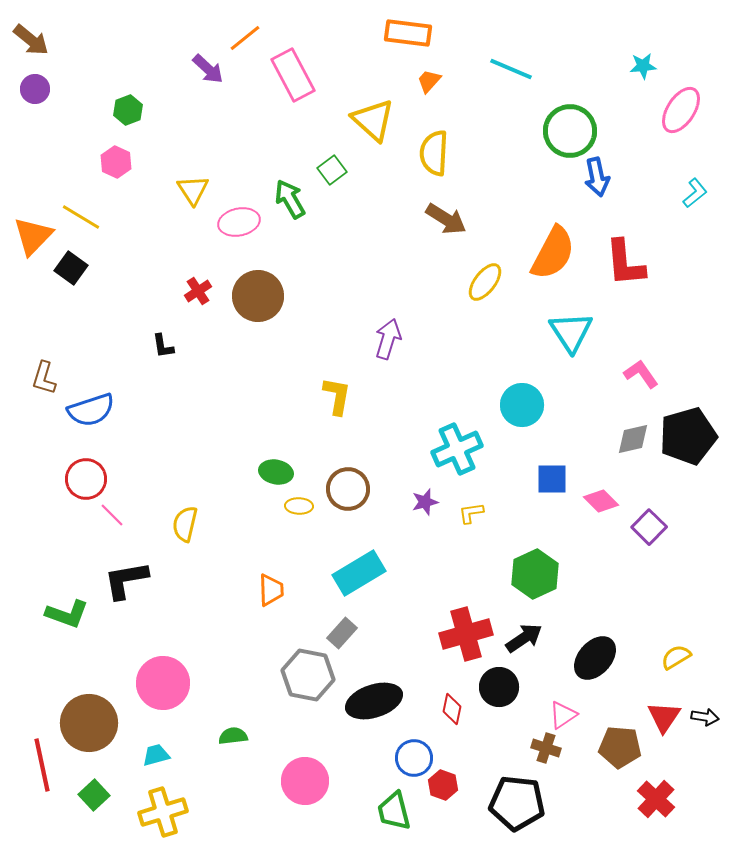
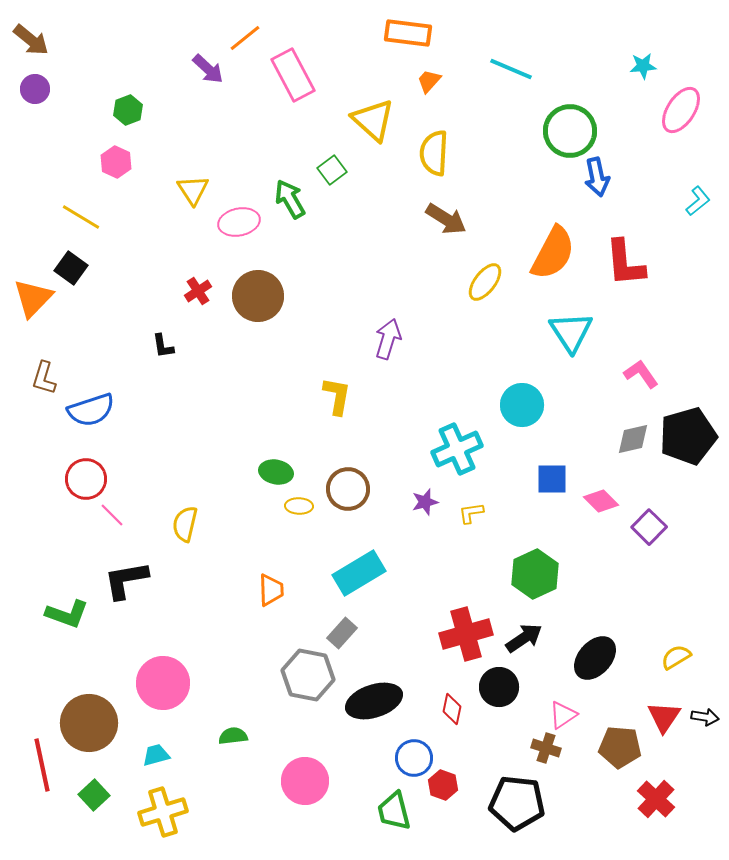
cyan L-shape at (695, 193): moved 3 px right, 8 px down
orange triangle at (33, 236): moved 62 px down
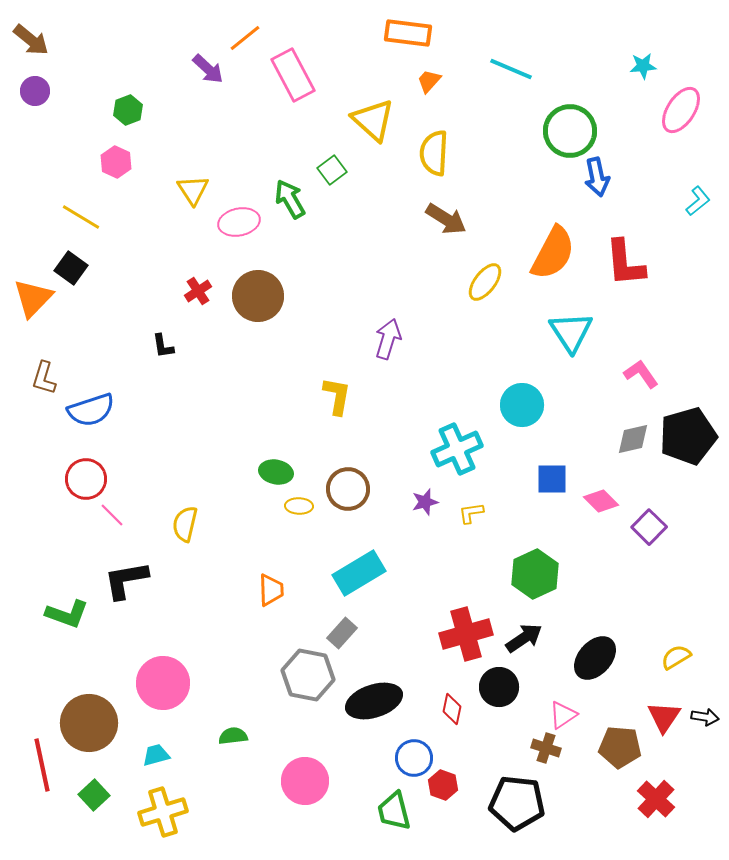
purple circle at (35, 89): moved 2 px down
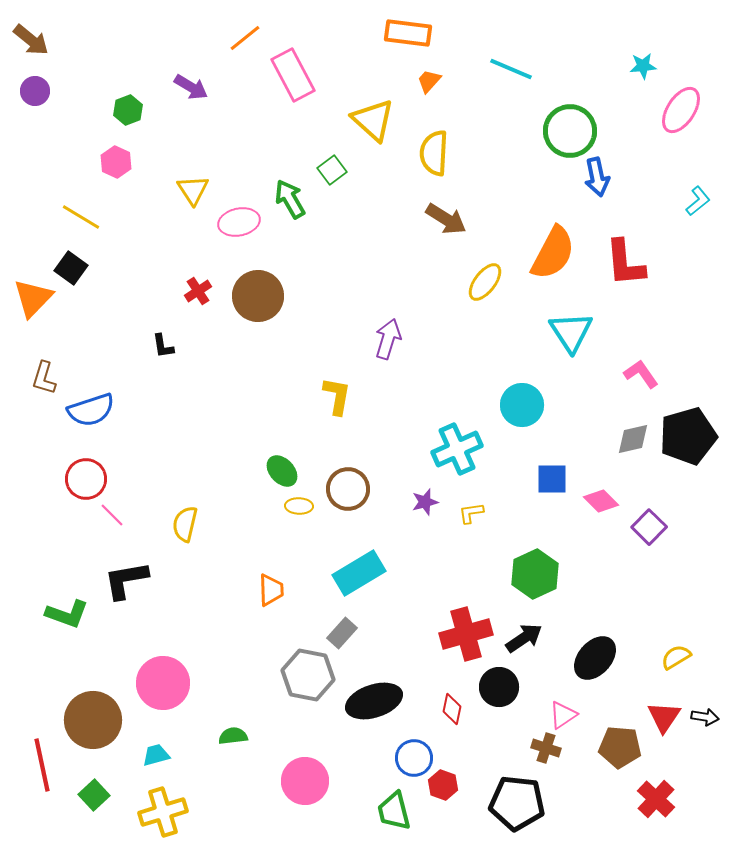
purple arrow at (208, 69): moved 17 px left, 18 px down; rotated 12 degrees counterclockwise
green ellipse at (276, 472): moved 6 px right, 1 px up; rotated 36 degrees clockwise
brown circle at (89, 723): moved 4 px right, 3 px up
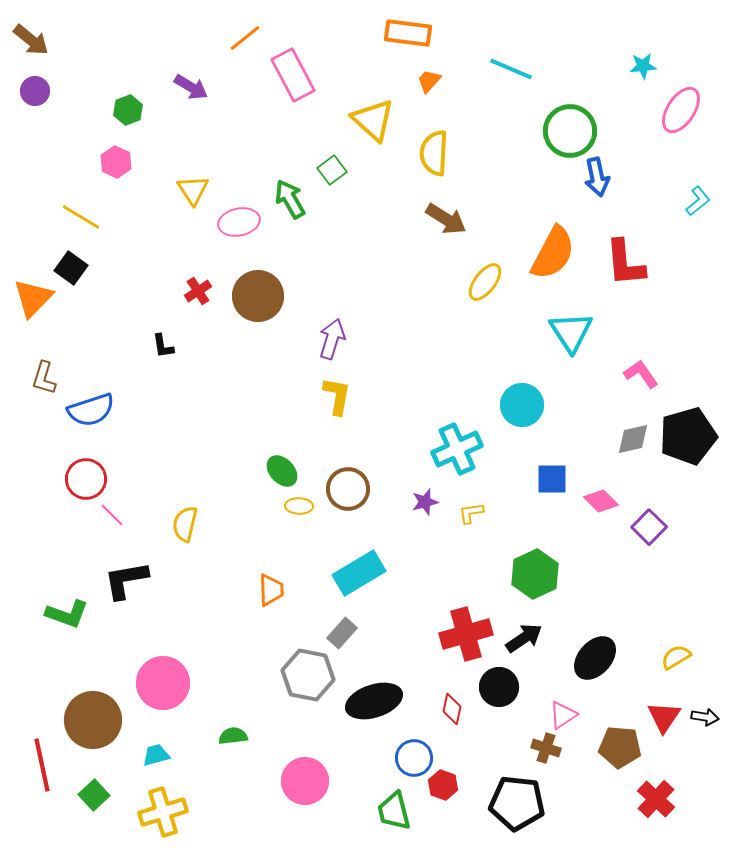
purple arrow at (388, 339): moved 56 px left
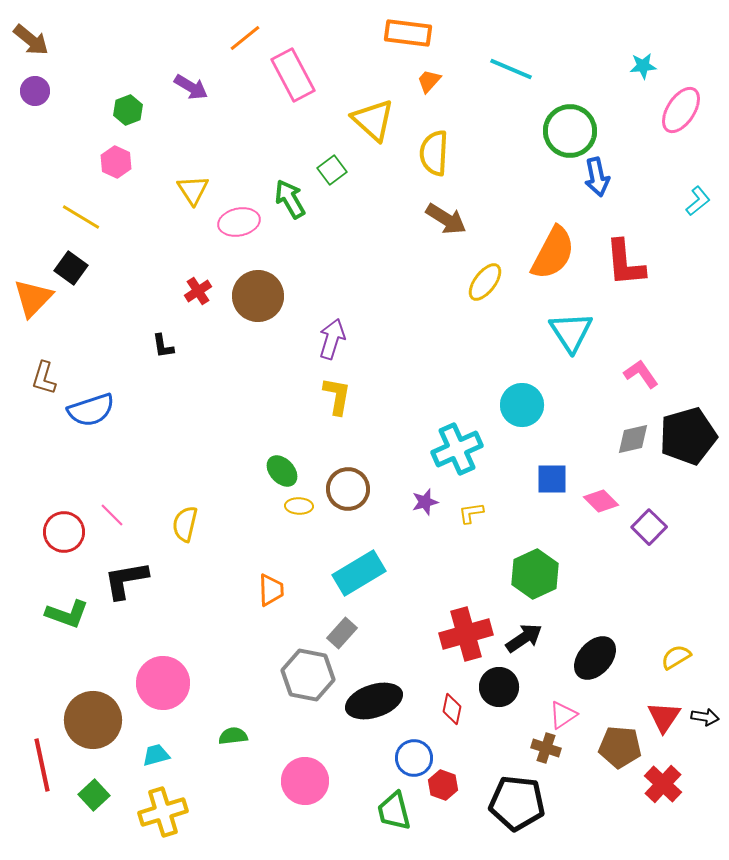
red circle at (86, 479): moved 22 px left, 53 px down
red cross at (656, 799): moved 7 px right, 15 px up
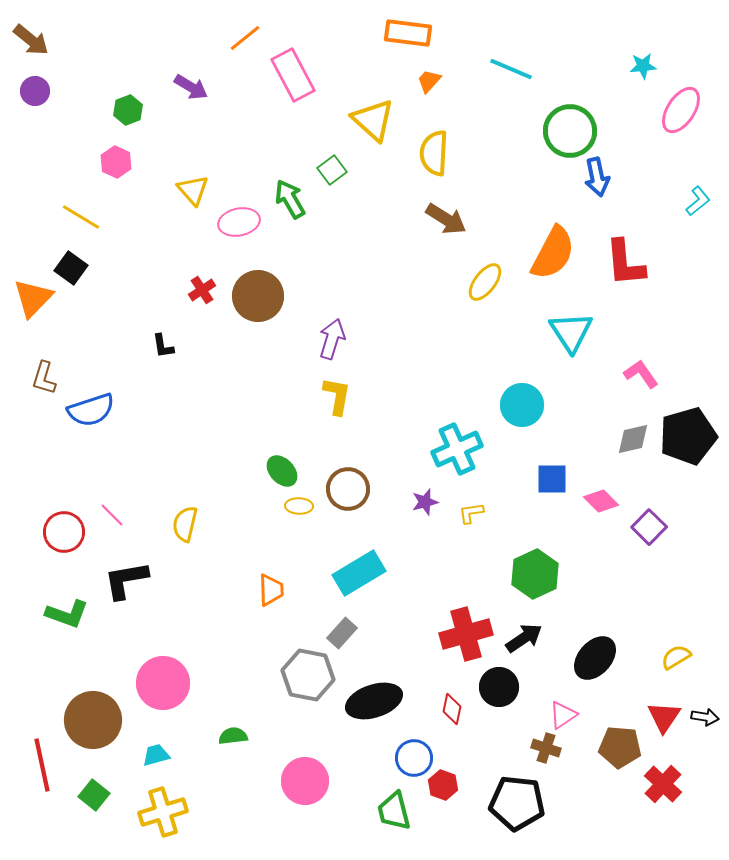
yellow triangle at (193, 190): rotated 8 degrees counterclockwise
red cross at (198, 291): moved 4 px right, 1 px up
green square at (94, 795): rotated 8 degrees counterclockwise
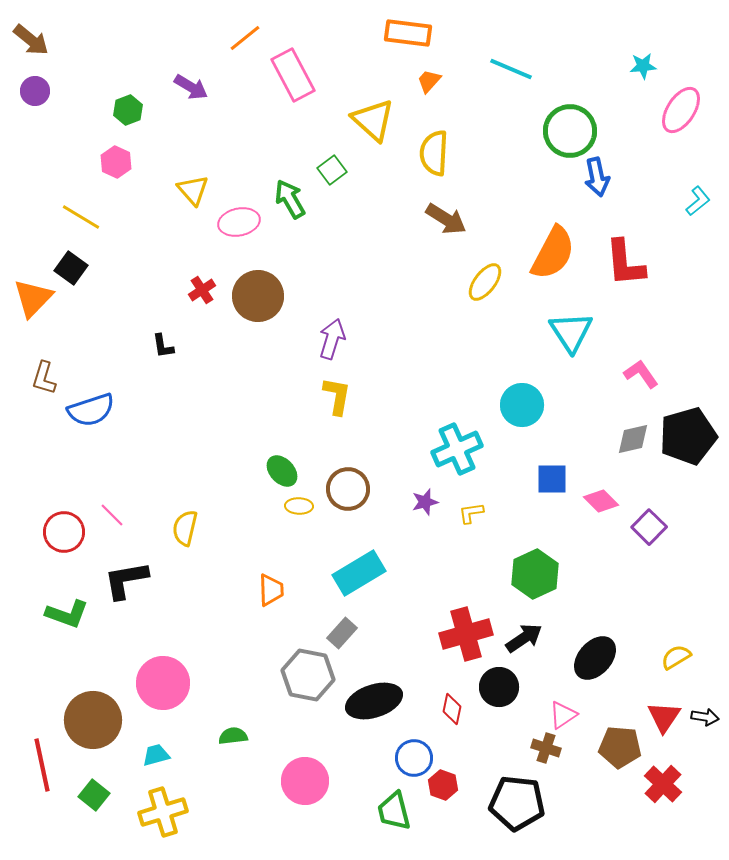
yellow semicircle at (185, 524): moved 4 px down
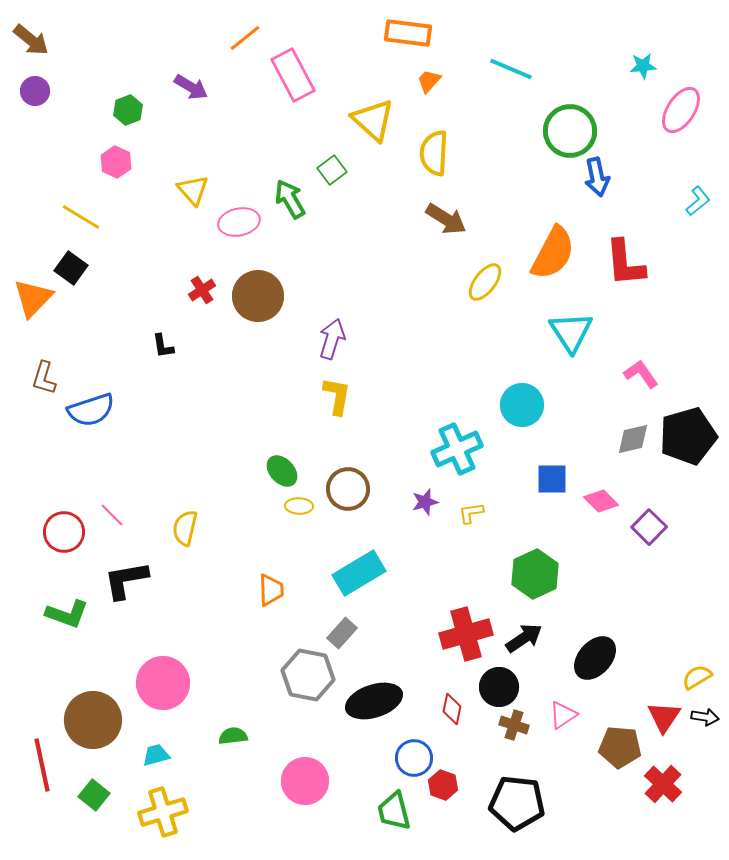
yellow semicircle at (676, 657): moved 21 px right, 20 px down
brown cross at (546, 748): moved 32 px left, 23 px up
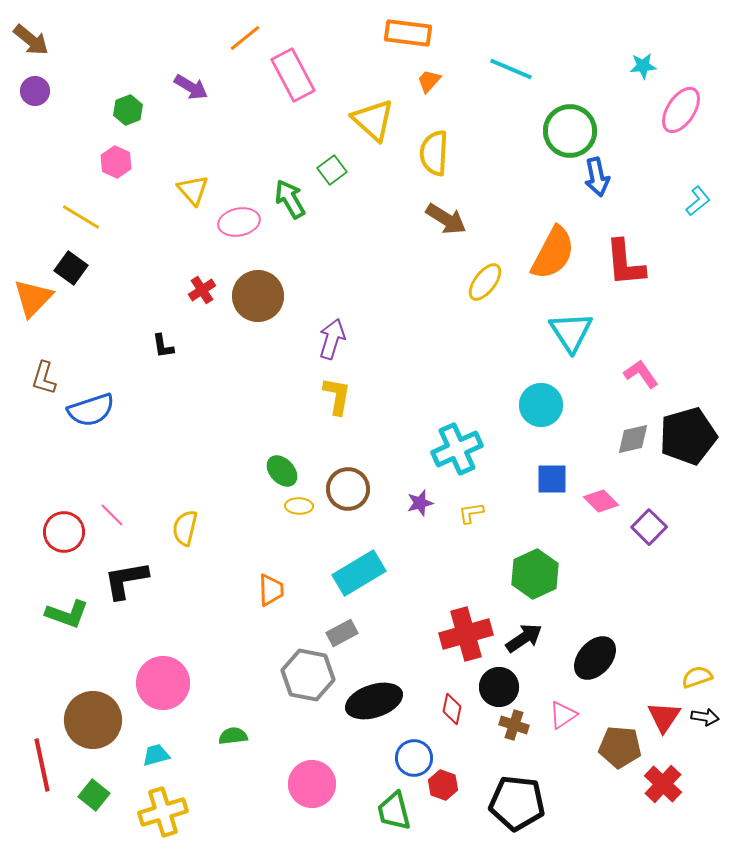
cyan circle at (522, 405): moved 19 px right
purple star at (425, 502): moved 5 px left, 1 px down
gray rectangle at (342, 633): rotated 20 degrees clockwise
yellow semicircle at (697, 677): rotated 12 degrees clockwise
pink circle at (305, 781): moved 7 px right, 3 px down
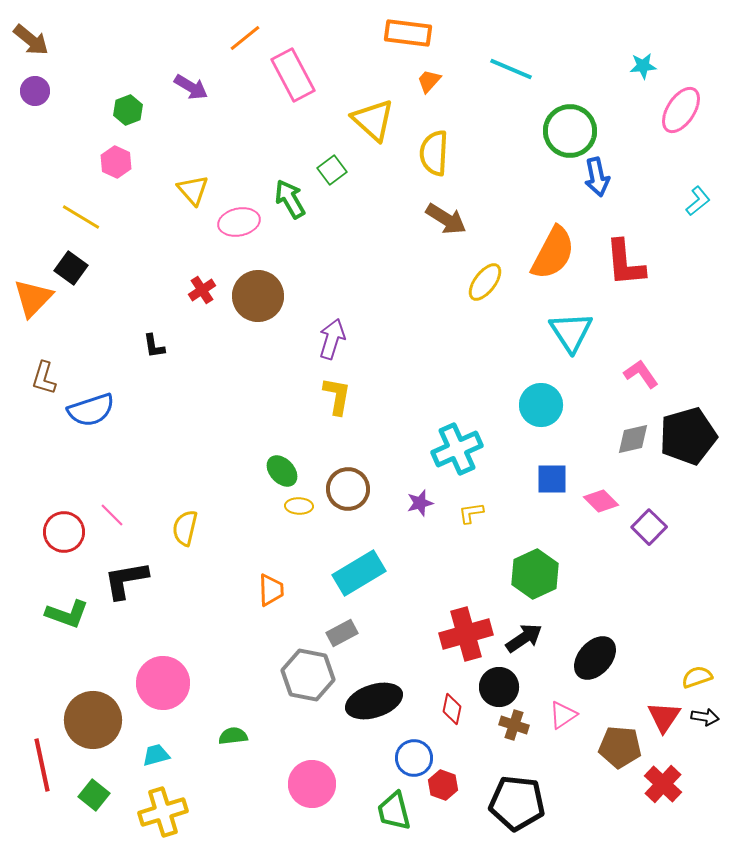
black L-shape at (163, 346): moved 9 px left
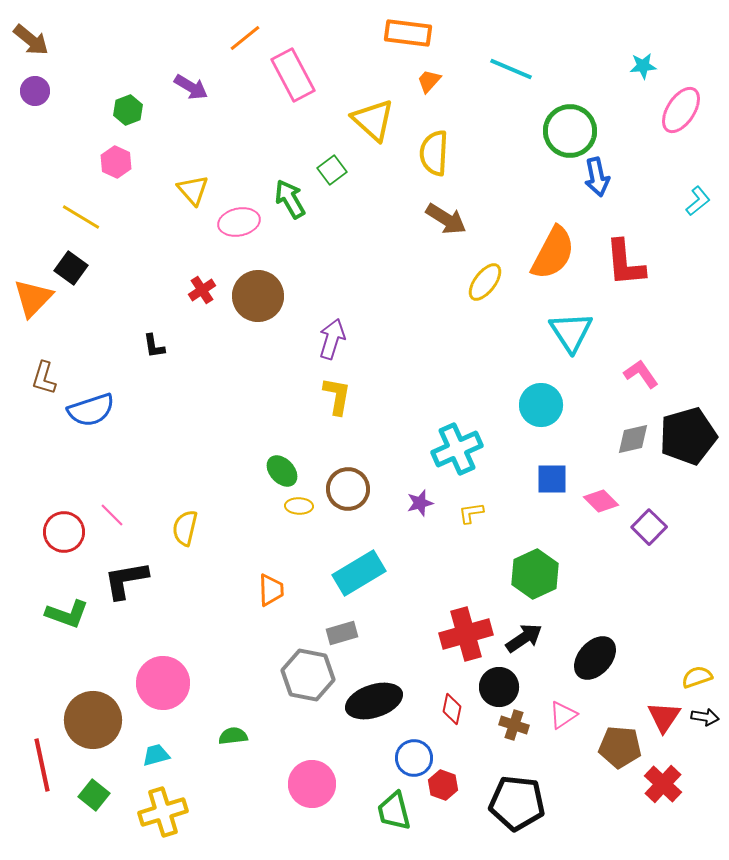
gray rectangle at (342, 633): rotated 12 degrees clockwise
